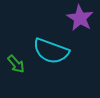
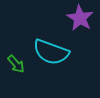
cyan semicircle: moved 1 px down
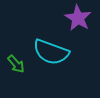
purple star: moved 2 px left
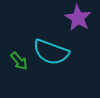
green arrow: moved 3 px right, 3 px up
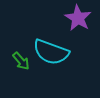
green arrow: moved 2 px right
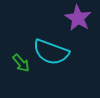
green arrow: moved 2 px down
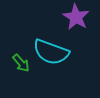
purple star: moved 2 px left, 1 px up
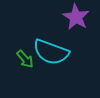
green arrow: moved 4 px right, 4 px up
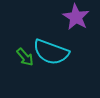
green arrow: moved 2 px up
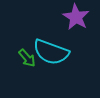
green arrow: moved 2 px right, 1 px down
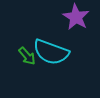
green arrow: moved 2 px up
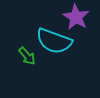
cyan semicircle: moved 3 px right, 11 px up
